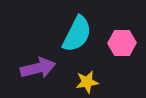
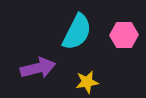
cyan semicircle: moved 2 px up
pink hexagon: moved 2 px right, 8 px up
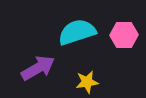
cyan semicircle: rotated 135 degrees counterclockwise
purple arrow: rotated 16 degrees counterclockwise
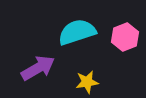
pink hexagon: moved 1 px right, 2 px down; rotated 20 degrees counterclockwise
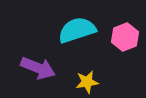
cyan semicircle: moved 2 px up
purple arrow: rotated 52 degrees clockwise
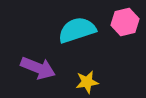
pink hexagon: moved 15 px up; rotated 8 degrees clockwise
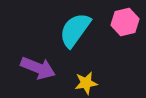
cyan semicircle: moved 2 px left; rotated 36 degrees counterclockwise
yellow star: moved 1 px left, 1 px down
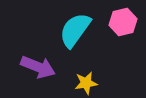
pink hexagon: moved 2 px left
purple arrow: moved 1 px up
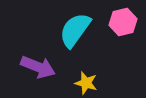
yellow star: rotated 25 degrees clockwise
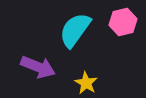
yellow star: rotated 15 degrees clockwise
